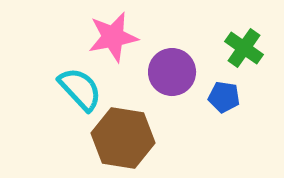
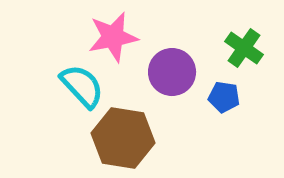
cyan semicircle: moved 2 px right, 3 px up
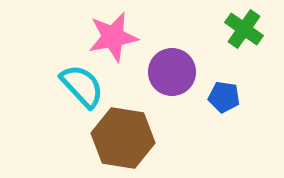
green cross: moved 19 px up
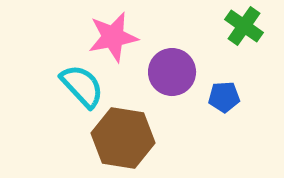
green cross: moved 3 px up
blue pentagon: rotated 12 degrees counterclockwise
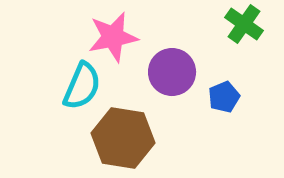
green cross: moved 2 px up
cyan semicircle: rotated 66 degrees clockwise
blue pentagon: rotated 20 degrees counterclockwise
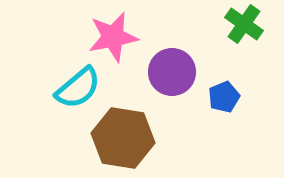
cyan semicircle: moved 4 px left, 2 px down; rotated 27 degrees clockwise
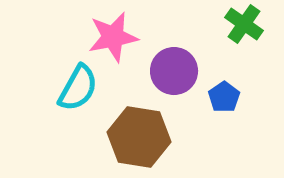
purple circle: moved 2 px right, 1 px up
cyan semicircle: rotated 21 degrees counterclockwise
blue pentagon: rotated 12 degrees counterclockwise
brown hexagon: moved 16 px right, 1 px up
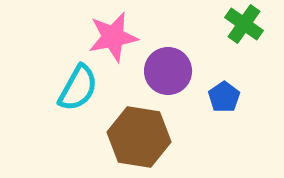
purple circle: moved 6 px left
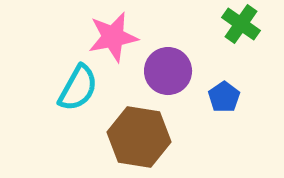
green cross: moved 3 px left
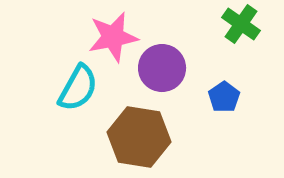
purple circle: moved 6 px left, 3 px up
